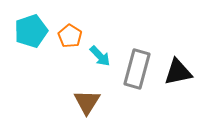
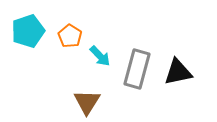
cyan pentagon: moved 3 px left
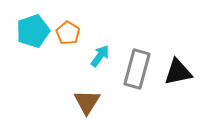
cyan pentagon: moved 5 px right
orange pentagon: moved 2 px left, 3 px up
cyan arrow: rotated 100 degrees counterclockwise
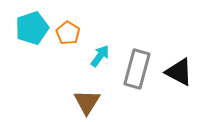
cyan pentagon: moved 1 px left, 3 px up
black triangle: moved 1 px right; rotated 40 degrees clockwise
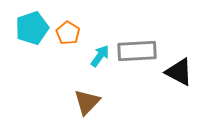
gray rectangle: moved 18 px up; rotated 72 degrees clockwise
brown triangle: rotated 12 degrees clockwise
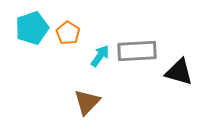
black triangle: rotated 12 degrees counterclockwise
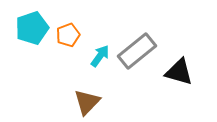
orange pentagon: moved 2 px down; rotated 20 degrees clockwise
gray rectangle: rotated 36 degrees counterclockwise
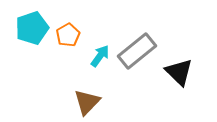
orange pentagon: rotated 10 degrees counterclockwise
black triangle: rotated 28 degrees clockwise
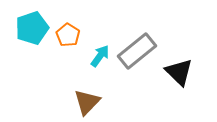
orange pentagon: rotated 10 degrees counterclockwise
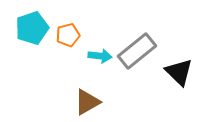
orange pentagon: rotated 25 degrees clockwise
cyan arrow: rotated 60 degrees clockwise
brown triangle: rotated 16 degrees clockwise
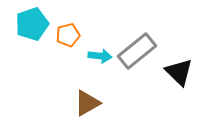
cyan pentagon: moved 4 px up
brown triangle: moved 1 px down
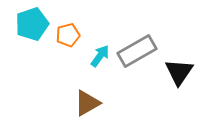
gray rectangle: rotated 9 degrees clockwise
cyan arrow: rotated 60 degrees counterclockwise
black triangle: rotated 20 degrees clockwise
